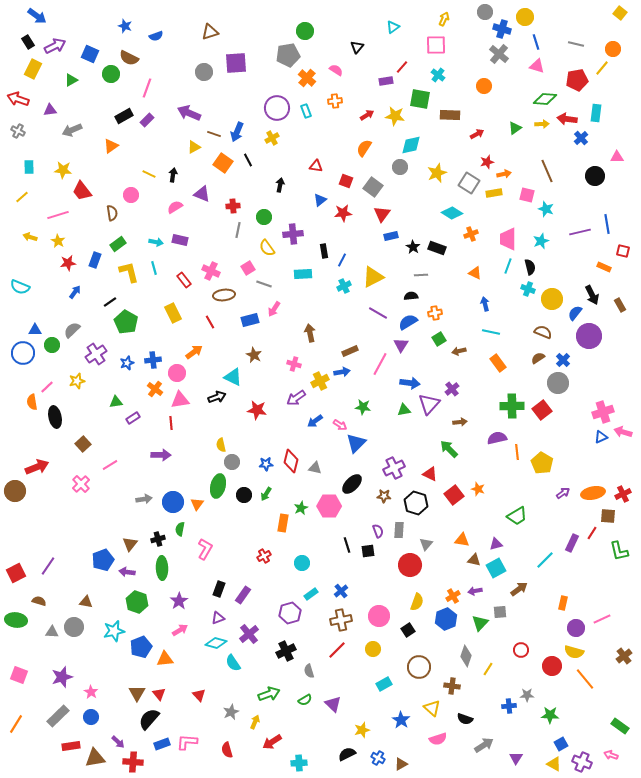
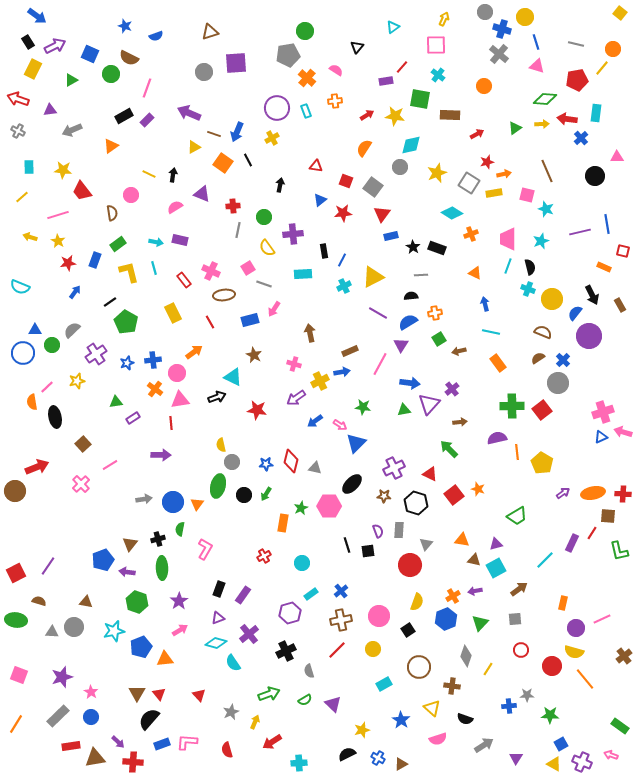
red cross at (623, 494): rotated 28 degrees clockwise
gray square at (500, 612): moved 15 px right, 7 px down
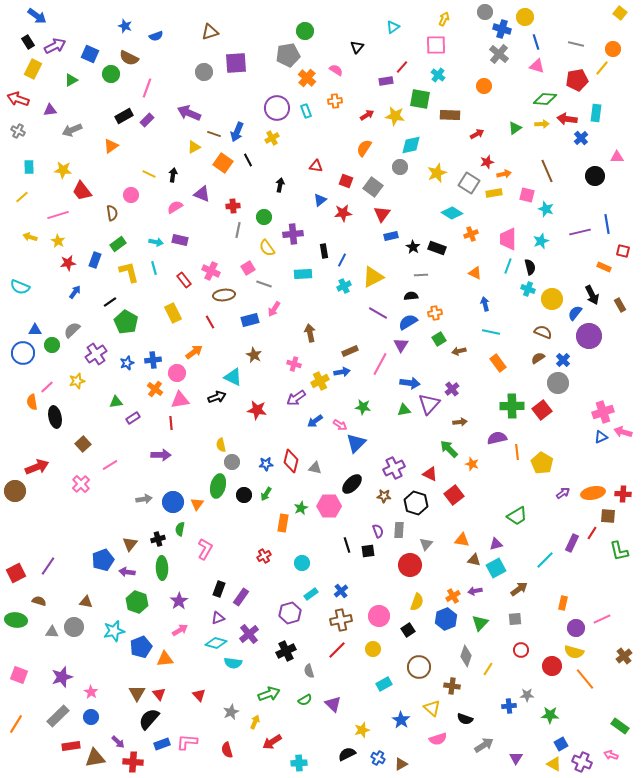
orange star at (478, 489): moved 6 px left, 25 px up
purple rectangle at (243, 595): moved 2 px left, 2 px down
cyan semicircle at (233, 663): rotated 48 degrees counterclockwise
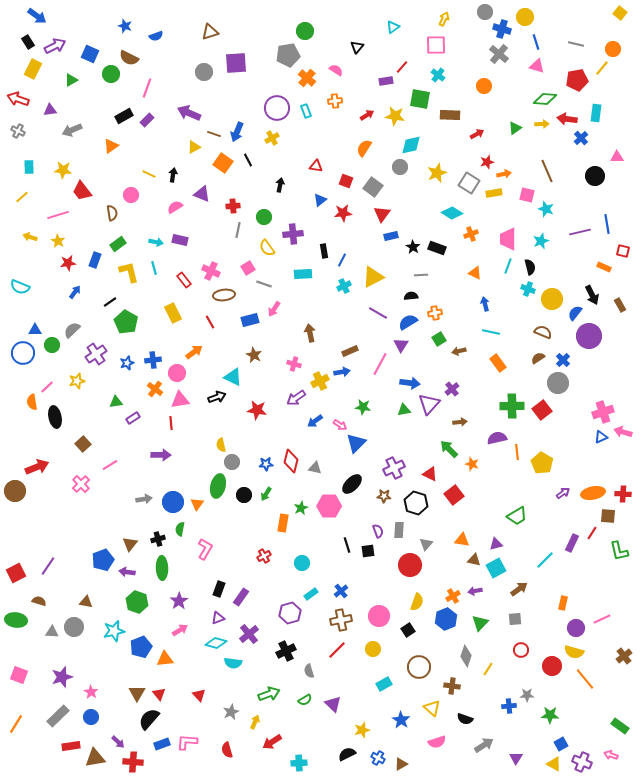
pink semicircle at (438, 739): moved 1 px left, 3 px down
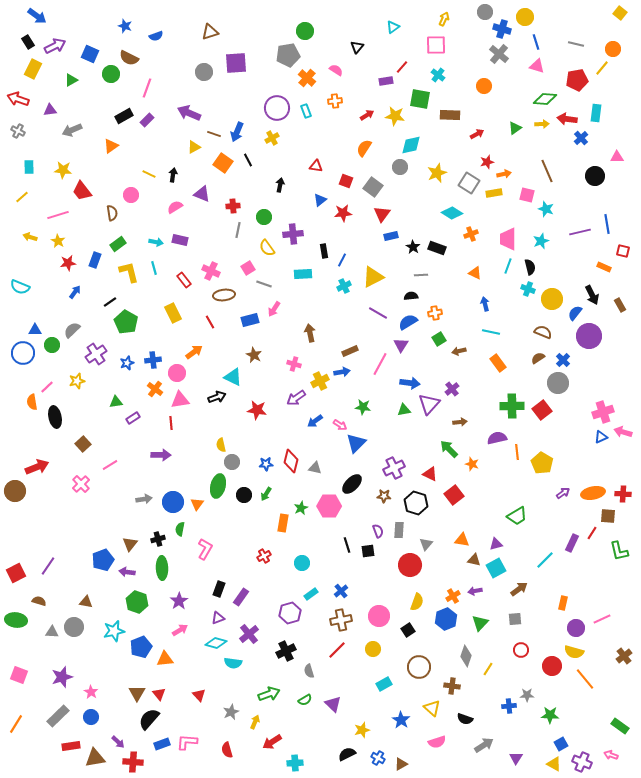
cyan cross at (299, 763): moved 4 px left
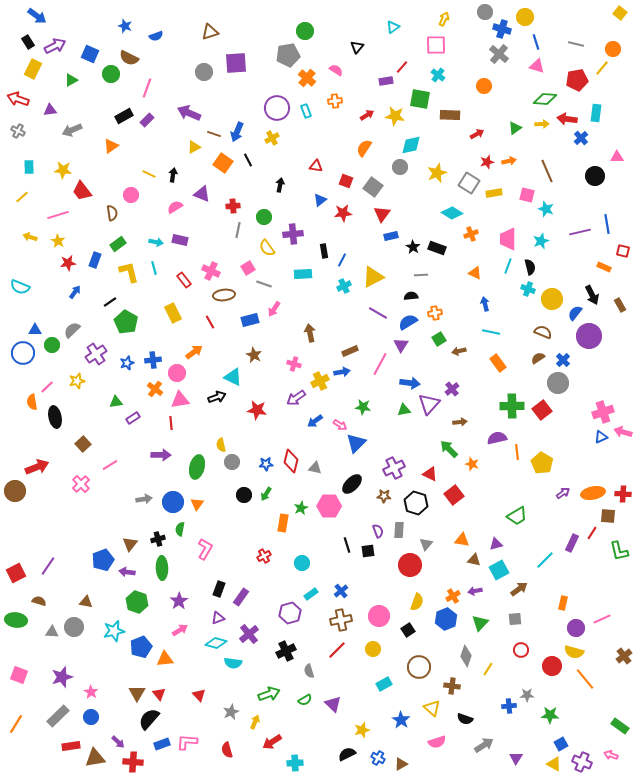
orange arrow at (504, 174): moved 5 px right, 13 px up
green ellipse at (218, 486): moved 21 px left, 19 px up
cyan square at (496, 568): moved 3 px right, 2 px down
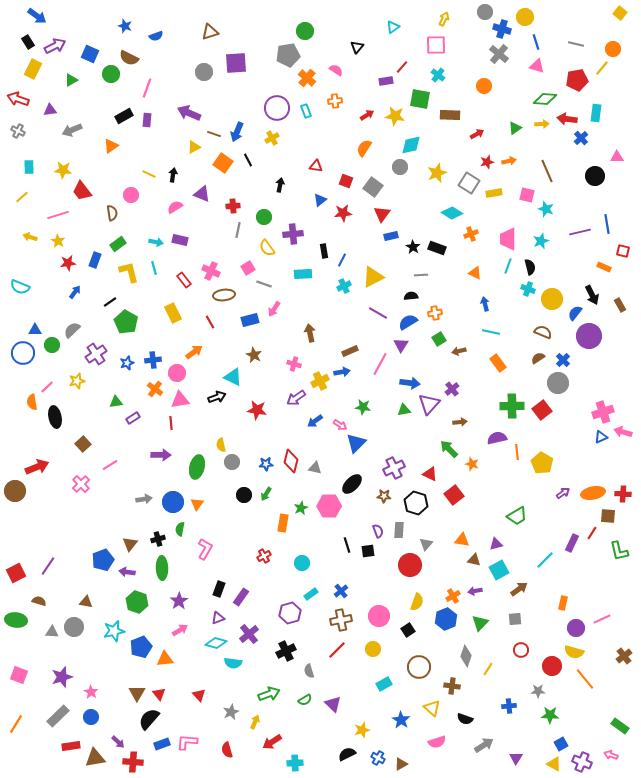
purple rectangle at (147, 120): rotated 40 degrees counterclockwise
gray star at (527, 695): moved 11 px right, 4 px up
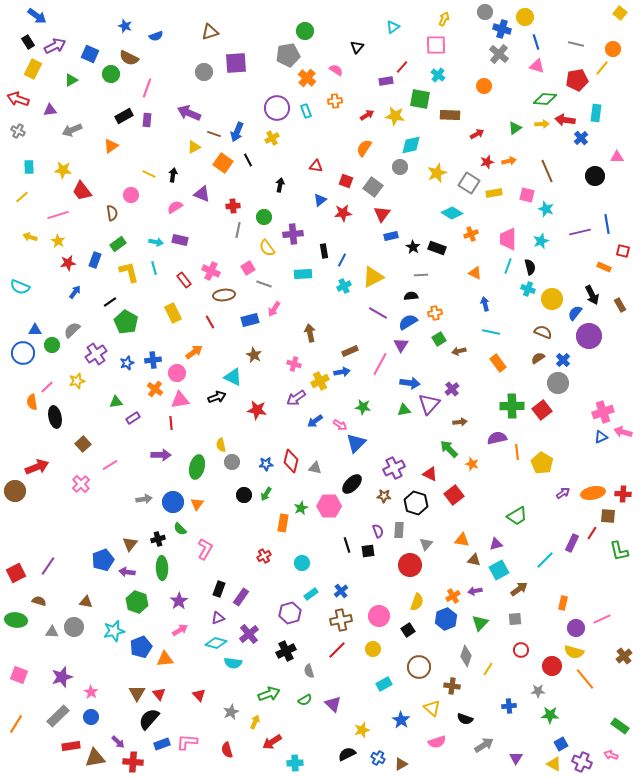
red arrow at (567, 119): moved 2 px left, 1 px down
green semicircle at (180, 529): rotated 56 degrees counterclockwise
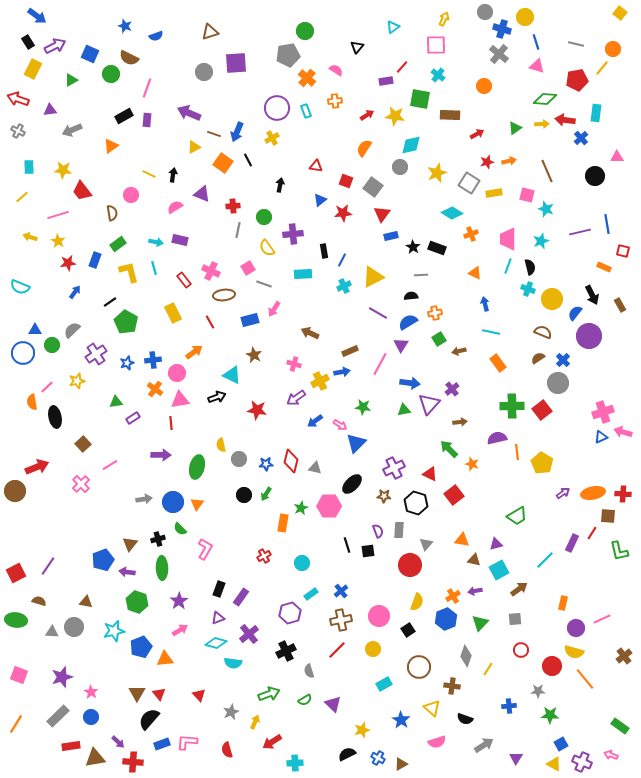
brown arrow at (310, 333): rotated 54 degrees counterclockwise
cyan triangle at (233, 377): moved 1 px left, 2 px up
gray circle at (232, 462): moved 7 px right, 3 px up
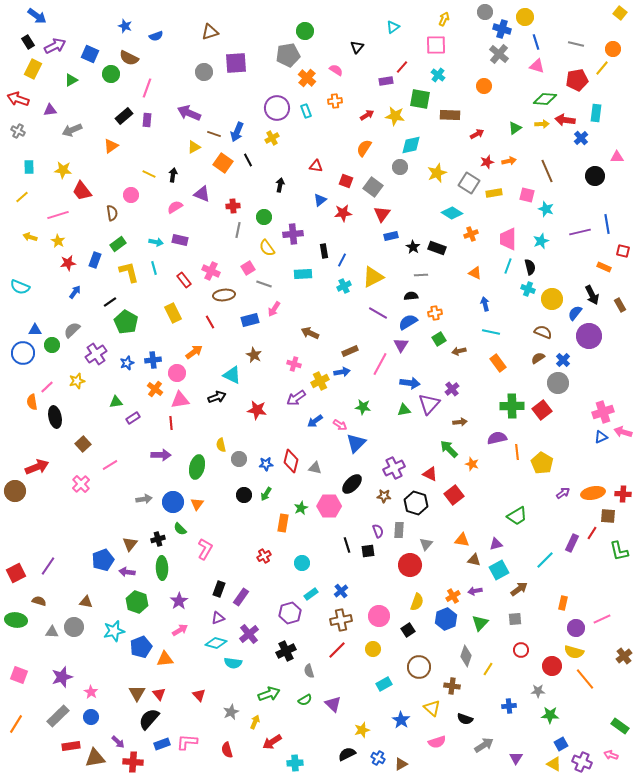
black rectangle at (124, 116): rotated 12 degrees counterclockwise
